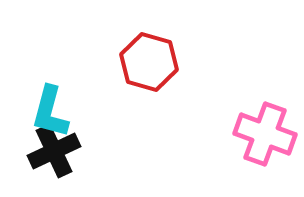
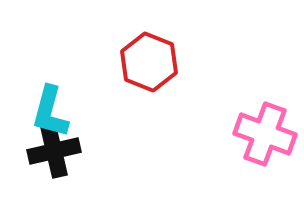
red hexagon: rotated 6 degrees clockwise
black cross: rotated 12 degrees clockwise
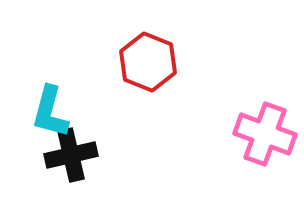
red hexagon: moved 1 px left
black cross: moved 17 px right, 4 px down
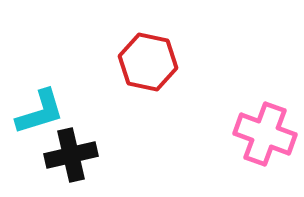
red hexagon: rotated 10 degrees counterclockwise
cyan L-shape: moved 10 px left; rotated 122 degrees counterclockwise
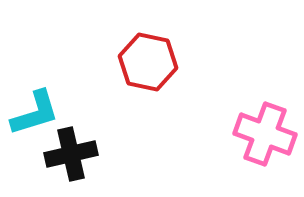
cyan L-shape: moved 5 px left, 1 px down
black cross: moved 1 px up
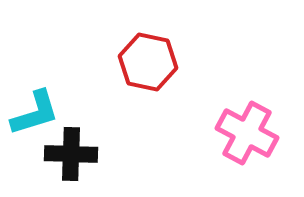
pink cross: moved 18 px left, 1 px up; rotated 8 degrees clockwise
black cross: rotated 15 degrees clockwise
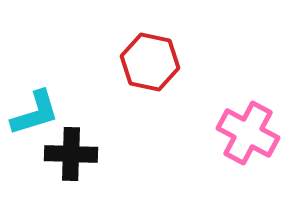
red hexagon: moved 2 px right
pink cross: moved 1 px right
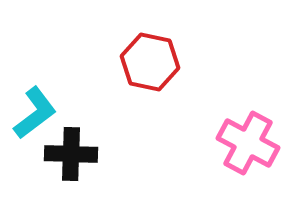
cyan L-shape: rotated 20 degrees counterclockwise
pink cross: moved 10 px down
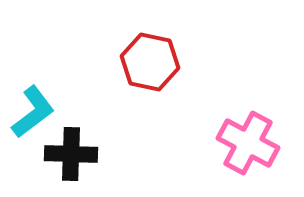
cyan L-shape: moved 2 px left, 1 px up
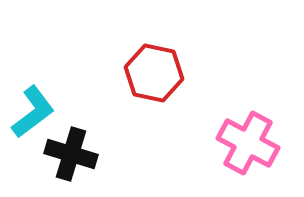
red hexagon: moved 4 px right, 11 px down
black cross: rotated 15 degrees clockwise
